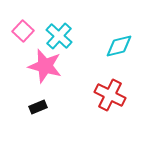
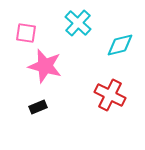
pink square: moved 3 px right, 2 px down; rotated 35 degrees counterclockwise
cyan cross: moved 19 px right, 13 px up
cyan diamond: moved 1 px right, 1 px up
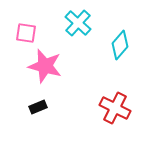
cyan diamond: rotated 36 degrees counterclockwise
red cross: moved 5 px right, 13 px down
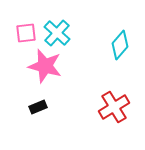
cyan cross: moved 21 px left, 10 px down
pink square: rotated 15 degrees counterclockwise
red cross: moved 1 px left, 1 px up; rotated 32 degrees clockwise
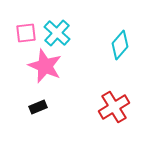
pink star: rotated 8 degrees clockwise
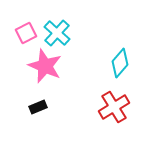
pink square: rotated 20 degrees counterclockwise
cyan diamond: moved 18 px down
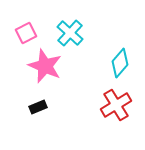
cyan cross: moved 13 px right
red cross: moved 2 px right, 2 px up
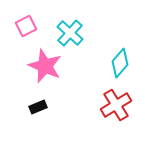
pink square: moved 7 px up
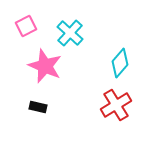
black rectangle: rotated 36 degrees clockwise
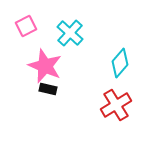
black rectangle: moved 10 px right, 18 px up
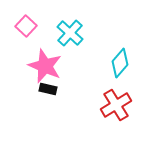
pink square: rotated 20 degrees counterclockwise
